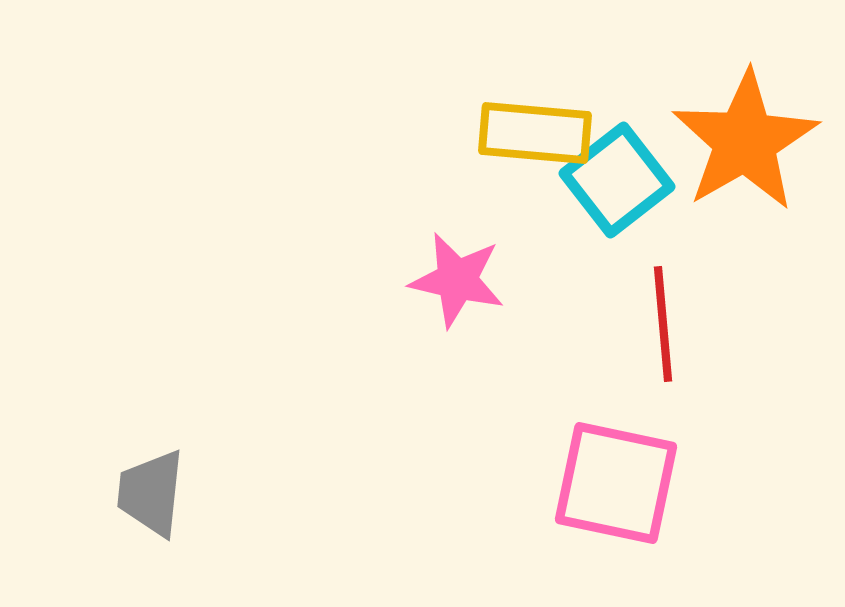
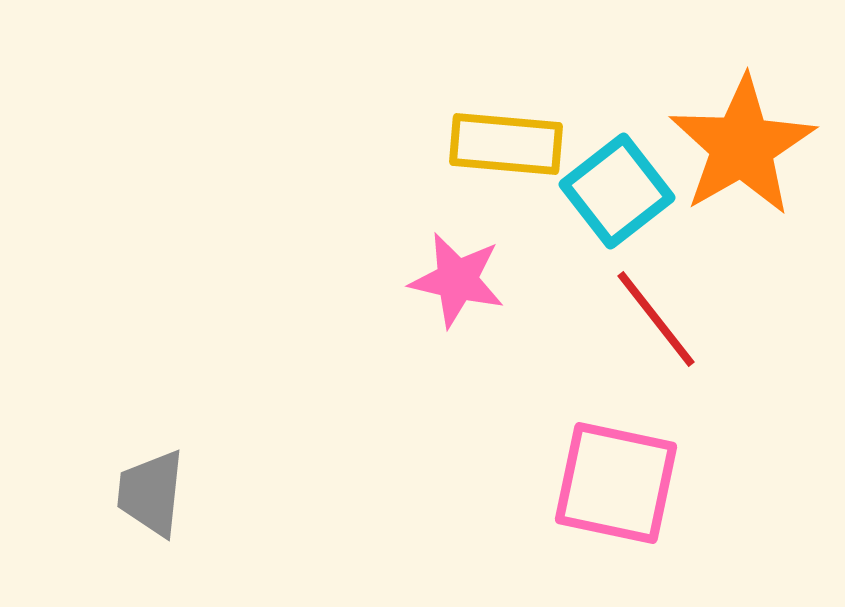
yellow rectangle: moved 29 px left, 11 px down
orange star: moved 3 px left, 5 px down
cyan square: moved 11 px down
red line: moved 7 px left, 5 px up; rotated 33 degrees counterclockwise
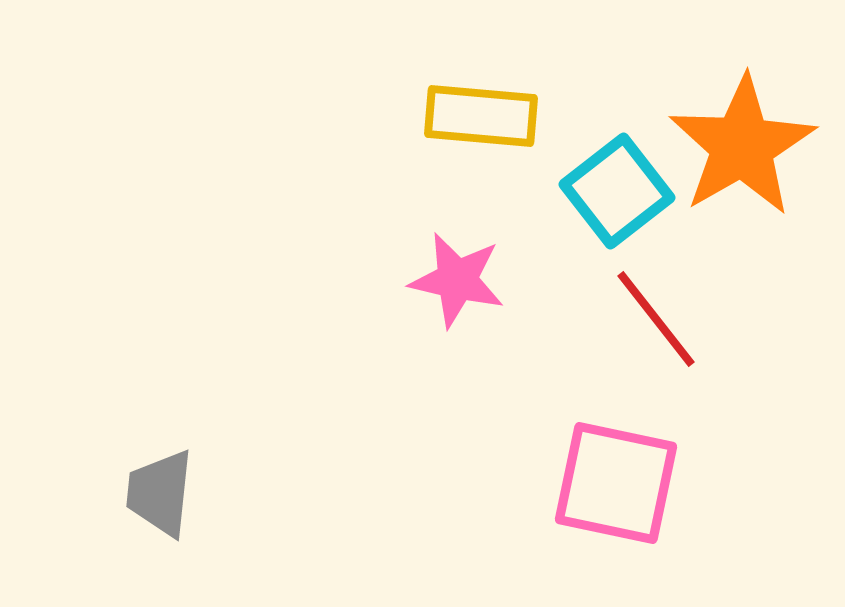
yellow rectangle: moved 25 px left, 28 px up
gray trapezoid: moved 9 px right
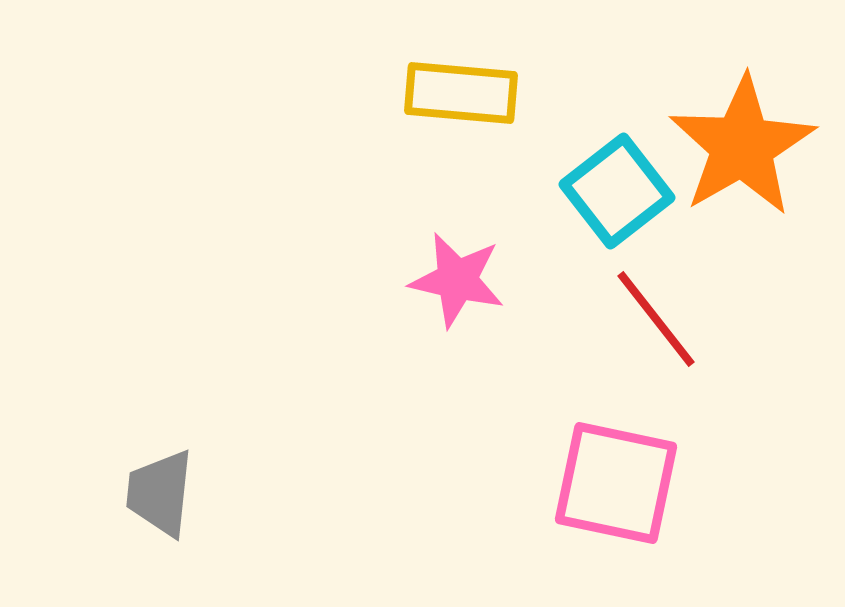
yellow rectangle: moved 20 px left, 23 px up
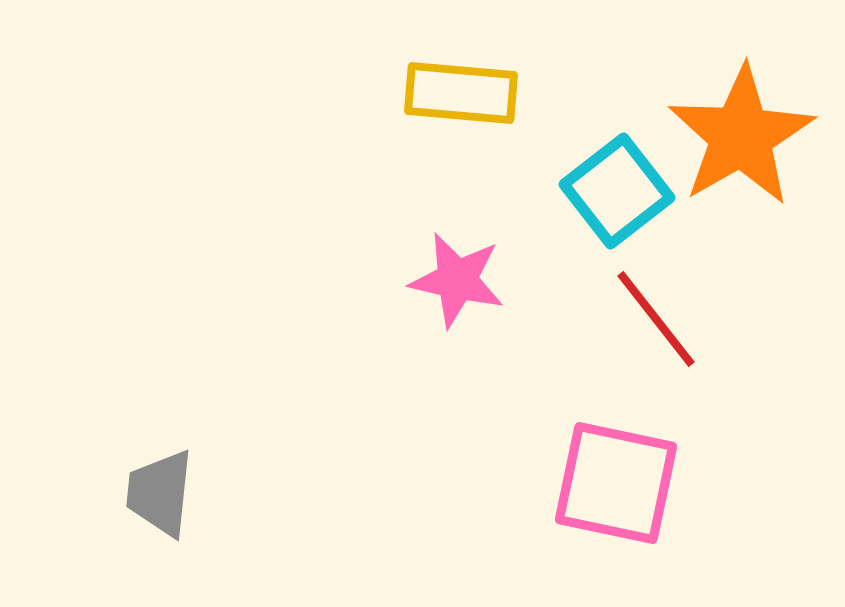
orange star: moved 1 px left, 10 px up
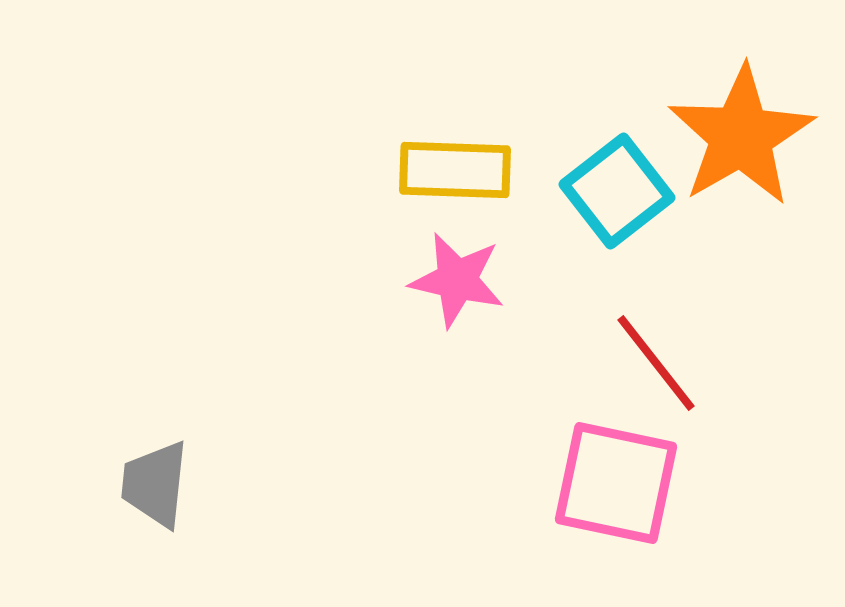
yellow rectangle: moved 6 px left, 77 px down; rotated 3 degrees counterclockwise
red line: moved 44 px down
gray trapezoid: moved 5 px left, 9 px up
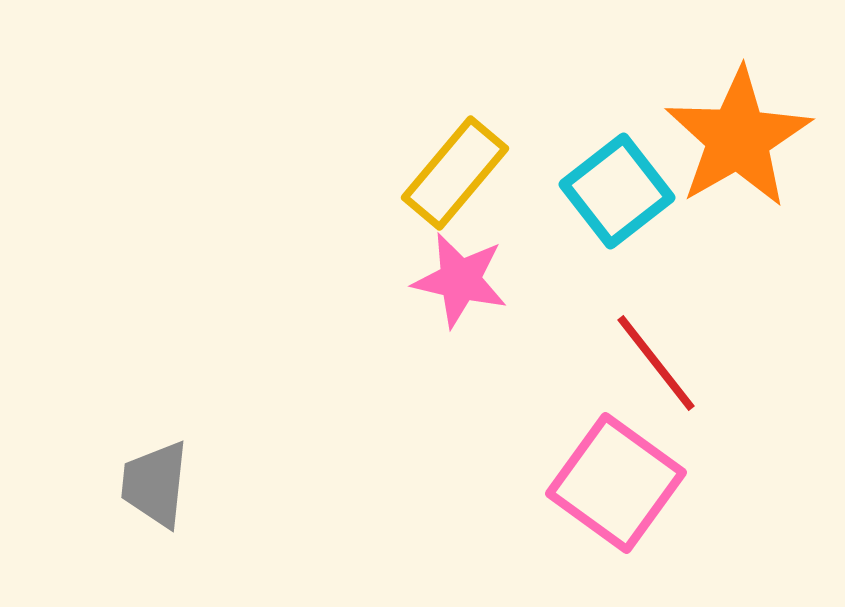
orange star: moved 3 px left, 2 px down
yellow rectangle: moved 3 px down; rotated 52 degrees counterclockwise
pink star: moved 3 px right
pink square: rotated 24 degrees clockwise
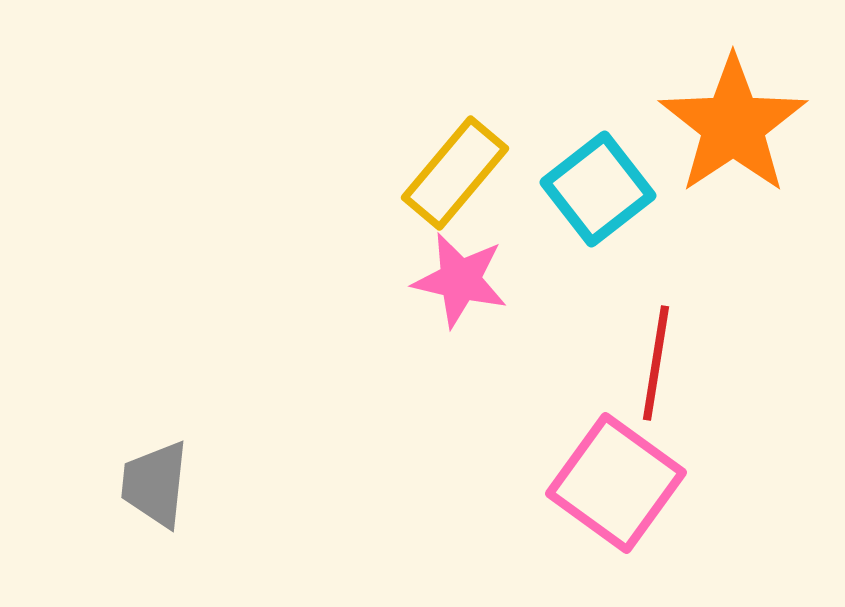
orange star: moved 5 px left, 13 px up; rotated 4 degrees counterclockwise
cyan square: moved 19 px left, 2 px up
red line: rotated 47 degrees clockwise
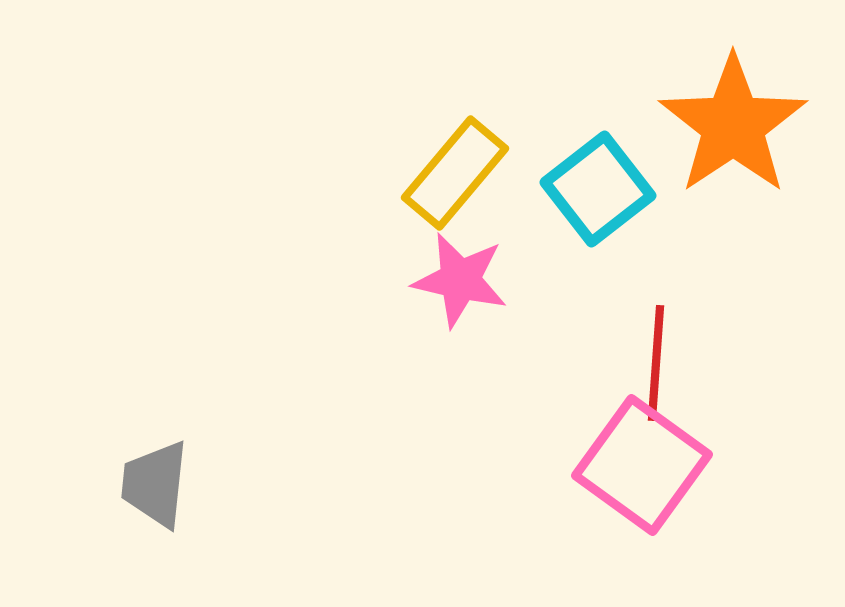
red line: rotated 5 degrees counterclockwise
pink square: moved 26 px right, 18 px up
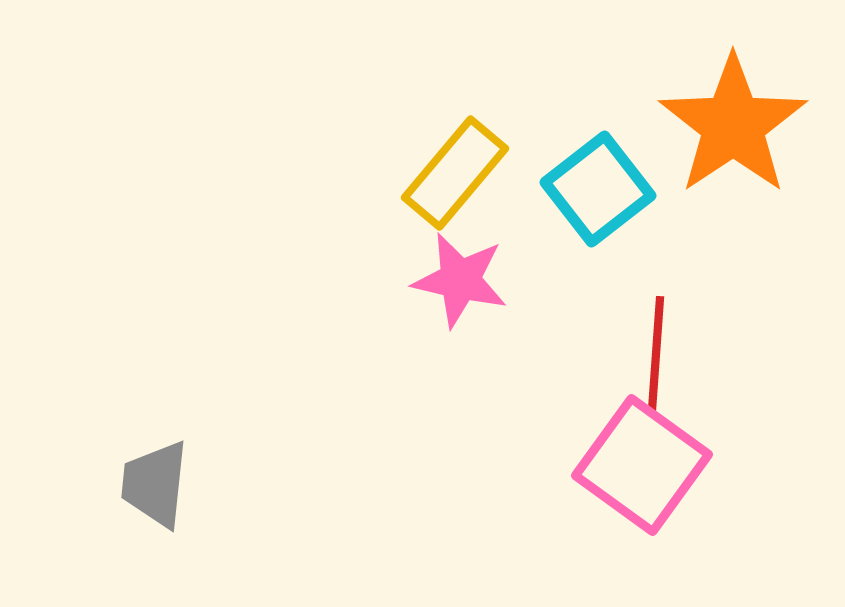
red line: moved 9 px up
